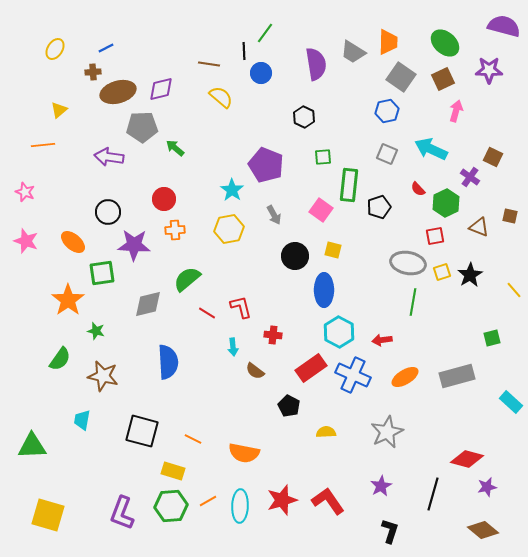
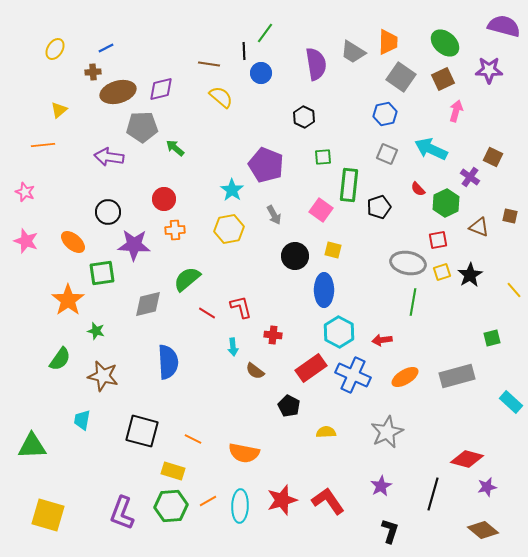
blue hexagon at (387, 111): moved 2 px left, 3 px down
red square at (435, 236): moved 3 px right, 4 px down
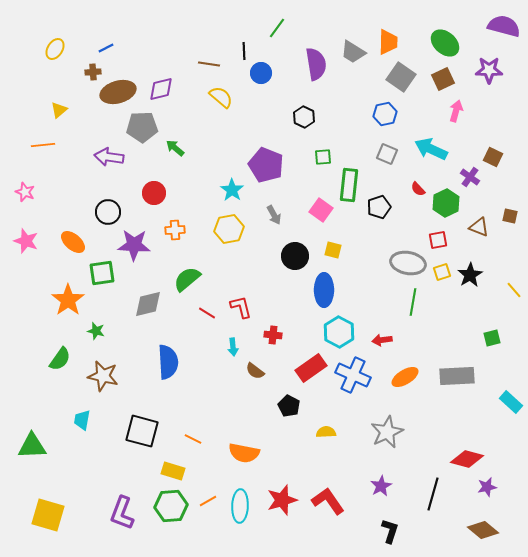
green line at (265, 33): moved 12 px right, 5 px up
red circle at (164, 199): moved 10 px left, 6 px up
gray rectangle at (457, 376): rotated 12 degrees clockwise
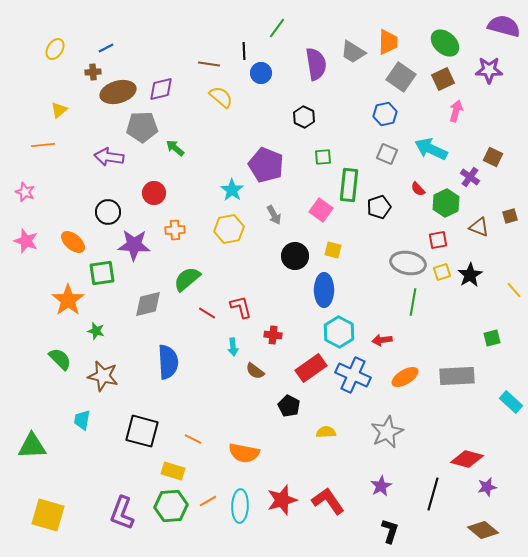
brown square at (510, 216): rotated 28 degrees counterclockwise
green semicircle at (60, 359): rotated 80 degrees counterclockwise
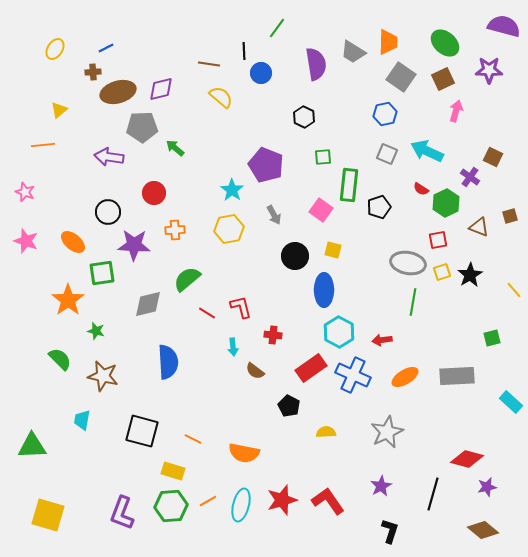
cyan arrow at (431, 149): moved 4 px left, 2 px down
red semicircle at (418, 189): moved 3 px right; rotated 14 degrees counterclockwise
cyan ellipse at (240, 506): moved 1 px right, 1 px up; rotated 12 degrees clockwise
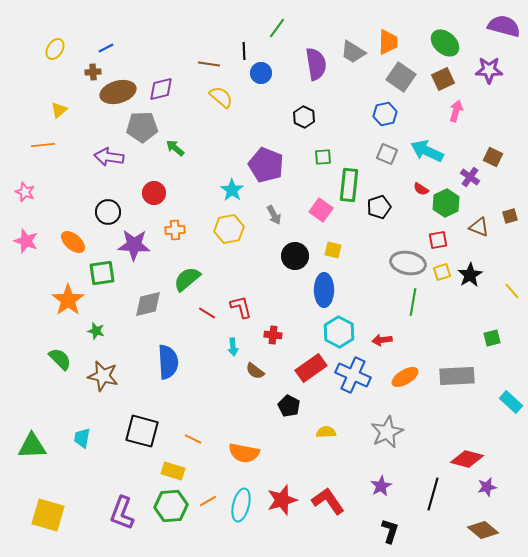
yellow line at (514, 290): moved 2 px left, 1 px down
cyan trapezoid at (82, 420): moved 18 px down
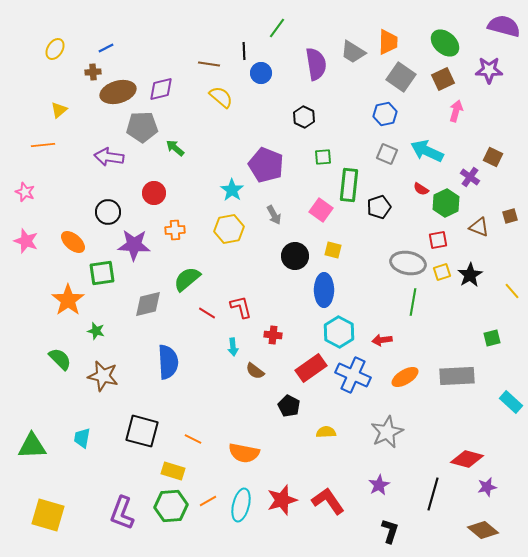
purple star at (381, 486): moved 2 px left, 1 px up
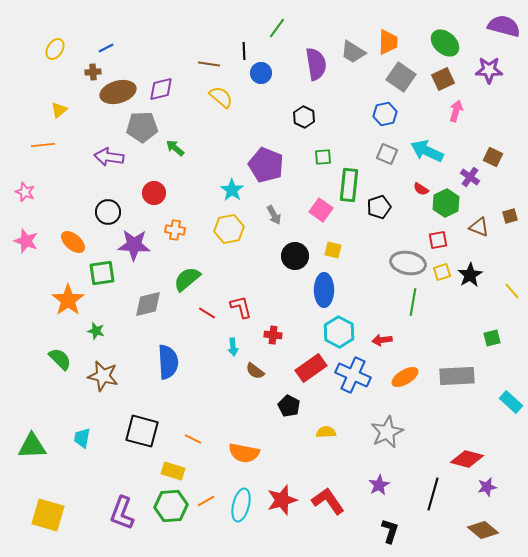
orange cross at (175, 230): rotated 12 degrees clockwise
orange line at (208, 501): moved 2 px left
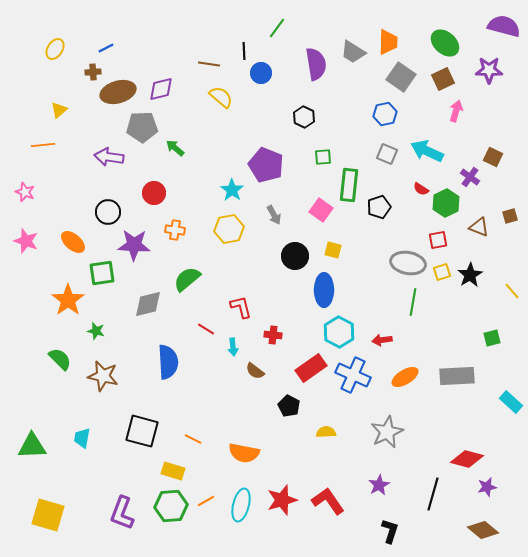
red line at (207, 313): moved 1 px left, 16 px down
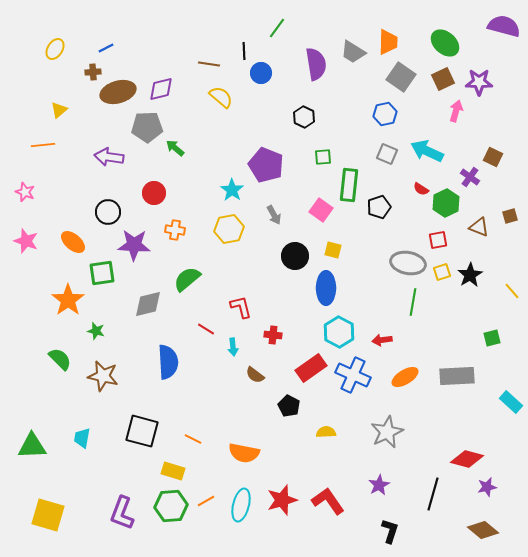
purple star at (489, 70): moved 10 px left, 12 px down
gray pentagon at (142, 127): moved 5 px right
blue ellipse at (324, 290): moved 2 px right, 2 px up
brown semicircle at (255, 371): moved 4 px down
